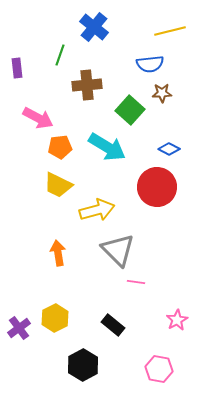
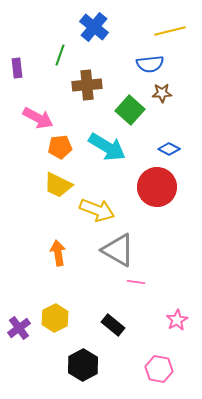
yellow arrow: rotated 36 degrees clockwise
gray triangle: rotated 15 degrees counterclockwise
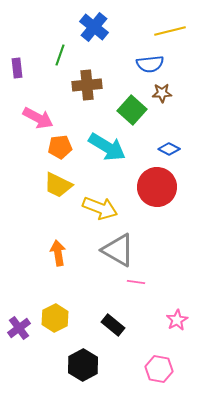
green square: moved 2 px right
yellow arrow: moved 3 px right, 2 px up
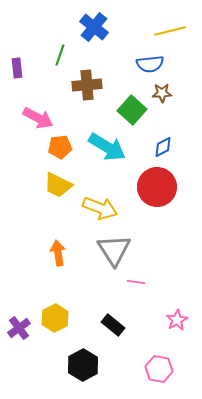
blue diamond: moved 6 px left, 2 px up; rotated 55 degrees counterclockwise
gray triangle: moved 4 px left; rotated 27 degrees clockwise
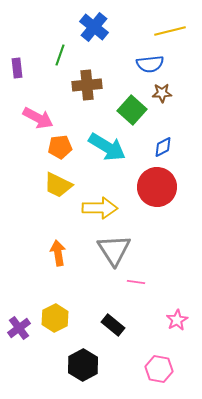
yellow arrow: rotated 20 degrees counterclockwise
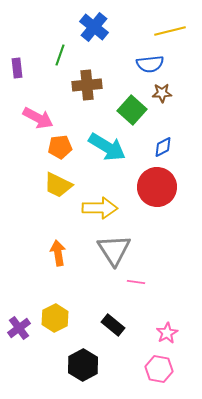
pink star: moved 10 px left, 13 px down
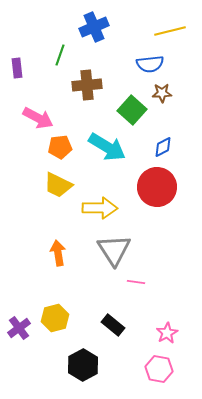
blue cross: rotated 28 degrees clockwise
yellow hexagon: rotated 12 degrees clockwise
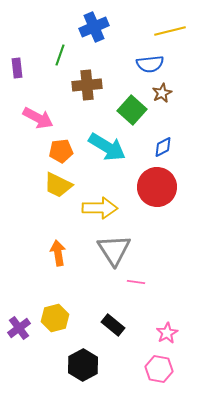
brown star: rotated 24 degrees counterclockwise
orange pentagon: moved 1 px right, 4 px down
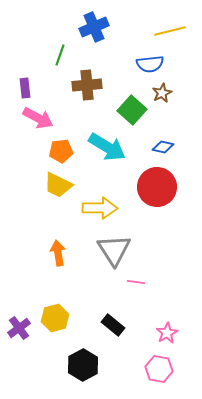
purple rectangle: moved 8 px right, 20 px down
blue diamond: rotated 40 degrees clockwise
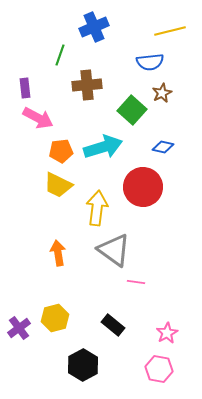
blue semicircle: moved 2 px up
cyan arrow: moved 4 px left; rotated 48 degrees counterclockwise
red circle: moved 14 px left
yellow arrow: moved 3 px left; rotated 84 degrees counterclockwise
gray triangle: rotated 21 degrees counterclockwise
